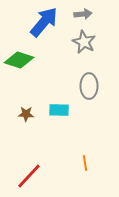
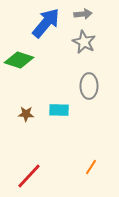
blue arrow: moved 2 px right, 1 px down
orange line: moved 6 px right, 4 px down; rotated 42 degrees clockwise
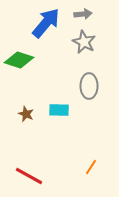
brown star: rotated 21 degrees clockwise
red line: rotated 76 degrees clockwise
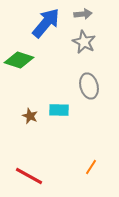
gray ellipse: rotated 15 degrees counterclockwise
brown star: moved 4 px right, 2 px down
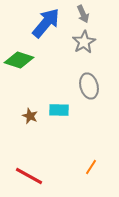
gray arrow: rotated 72 degrees clockwise
gray star: rotated 15 degrees clockwise
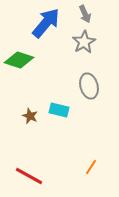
gray arrow: moved 2 px right
cyan rectangle: rotated 12 degrees clockwise
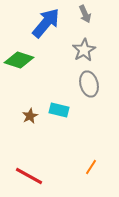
gray star: moved 8 px down
gray ellipse: moved 2 px up
brown star: rotated 21 degrees clockwise
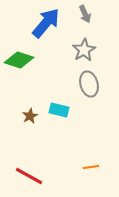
orange line: rotated 49 degrees clockwise
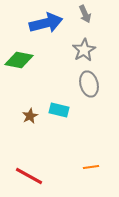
blue arrow: rotated 36 degrees clockwise
green diamond: rotated 8 degrees counterclockwise
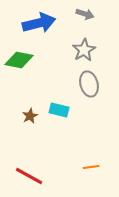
gray arrow: rotated 48 degrees counterclockwise
blue arrow: moved 7 px left
